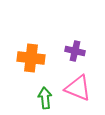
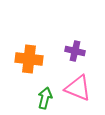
orange cross: moved 2 px left, 1 px down
green arrow: rotated 20 degrees clockwise
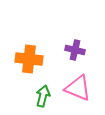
purple cross: moved 1 px up
green arrow: moved 2 px left, 2 px up
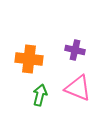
green arrow: moved 3 px left, 1 px up
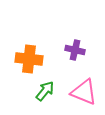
pink triangle: moved 6 px right, 4 px down
green arrow: moved 5 px right, 4 px up; rotated 25 degrees clockwise
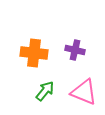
orange cross: moved 5 px right, 6 px up
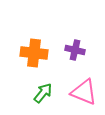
green arrow: moved 2 px left, 2 px down
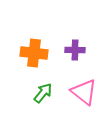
purple cross: rotated 12 degrees counterclockwise
pink triangle: rotated 16 degrees clockwise
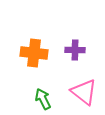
green arrow: moved 6 px down; rotated 65 degrees counterclockwise
